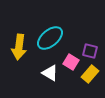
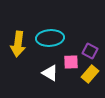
cyan ellipse: rotated 36 degrees clockwise
yellow arrow: moved 1 px left, 3 px up
purple square: rotated 14 degrees clockwise
pink square: rotated 35 degrees counterclockwise
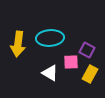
purple square: moved 3 px left, 1 px up
yellow rectangle: rotated 12 degrees counterclockwise
